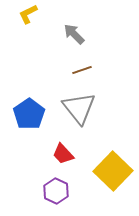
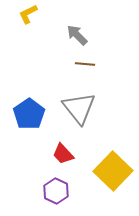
gray arrow: moved 3 px right, 1 px down
brown line: moved 3 px right, 6 px up; rotated 24 degrees clockwise
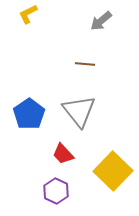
gray arrow: moved 24 px right, 14 px up; rotated 85 degrees counterclockwise
gray triangle: moved 3 px down
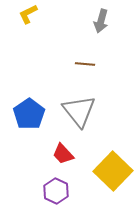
gray arrow: rotated 35 degrees counterclockwise
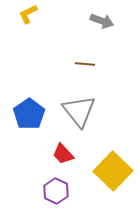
gray arrow: moved 1 px right; rotated 85 degrees counterclockwise
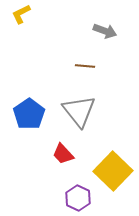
yellow L-shape: moved 7 px left
gray arrow: moved 3 px right, 10 px down
brown line: moved 2 px down
purple hexagon: moved 22 px right, 7 px down
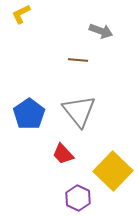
gray arrow: moved 4 px left
brown line: moved 7 px left, 6 px up
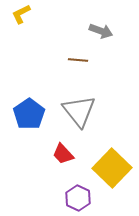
yellow square: moved 1 px left, 3 px up
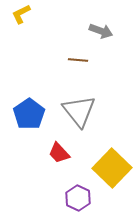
red trapezoid: moved 4 px left, 1 px up
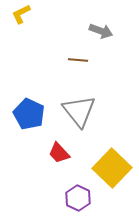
blue pentagon: rotated 12 degrees counterclockwise
